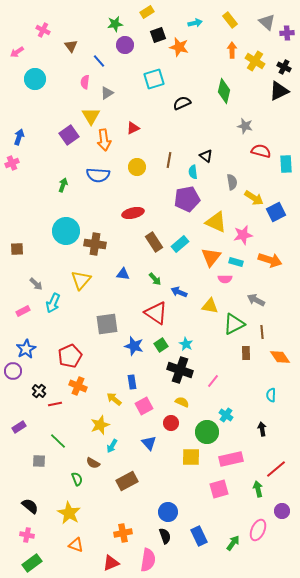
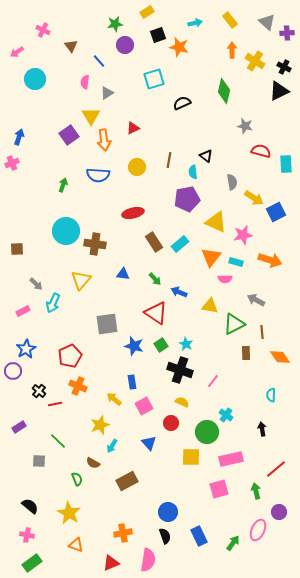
green arrow at (258, 489): moved 2 px left, 2 px down
purple circle at (282, 511): moved 3 px left, 1 px down
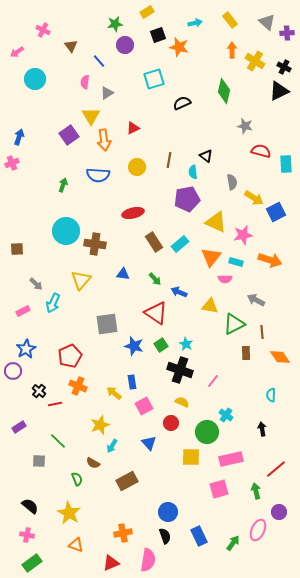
yellow arrow at (114, 399): moved 6 px up
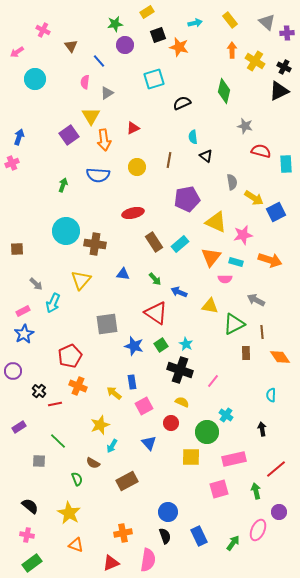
cyan semicircle at (193, 172): moved 35 px up
blue star at (26, 349): moved 2 px left, 15 px up
pink rectangle at (231, 459): moved 3 px right
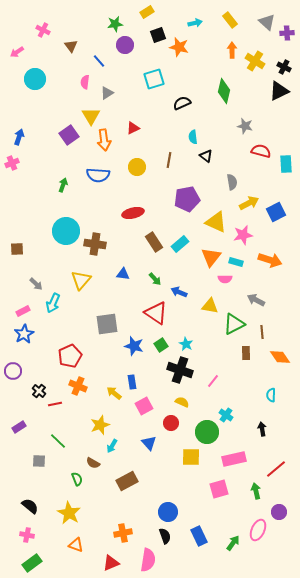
yellow arrow at (254, 198): moved 5 px left, 5 px down; rotated 60 degrees counterclockwise
